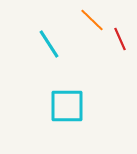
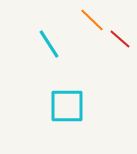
red line: rotated 25 degrees counterclockwise
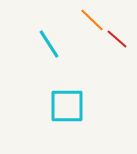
red line: moved 3 px left
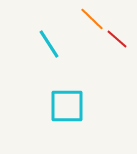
orange line: moved 1 px up
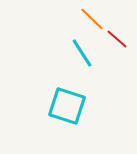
cyan line: moved 33 px right, 9 px down
cyan square: rotated 18 degrees clockwise
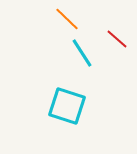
orange line: moved 25 px left
